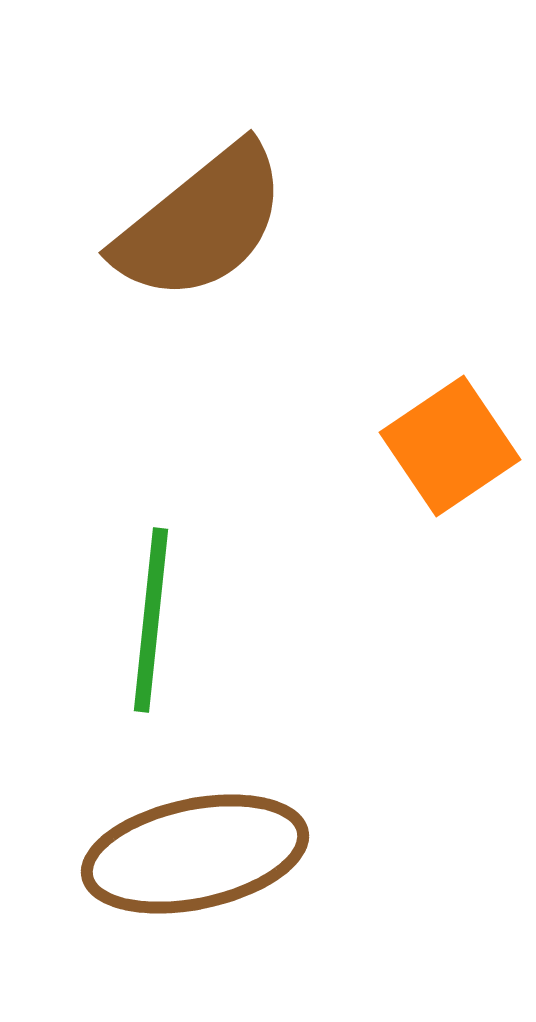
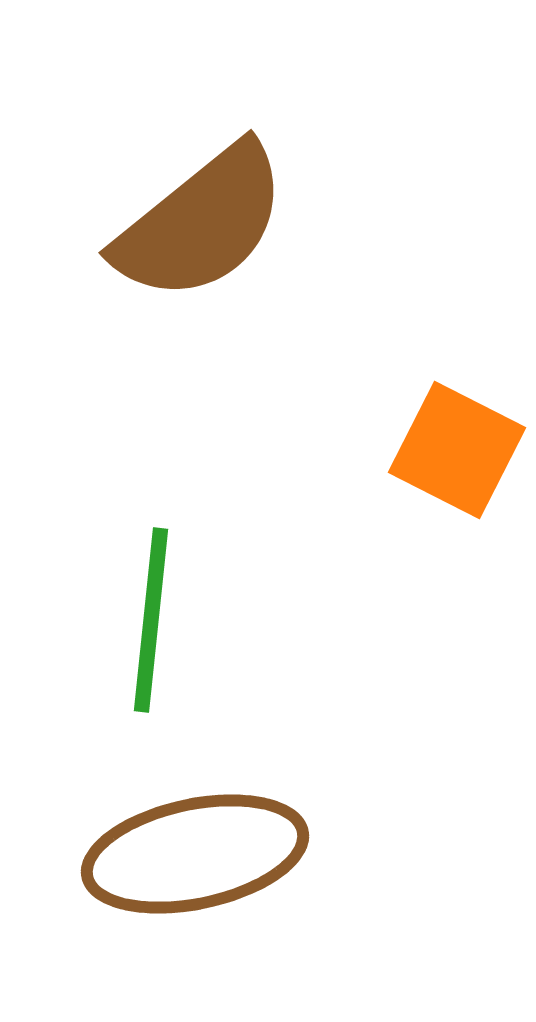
orange square: moved 7 px right, 4 px down; rotated 29 degrees counterclockwise
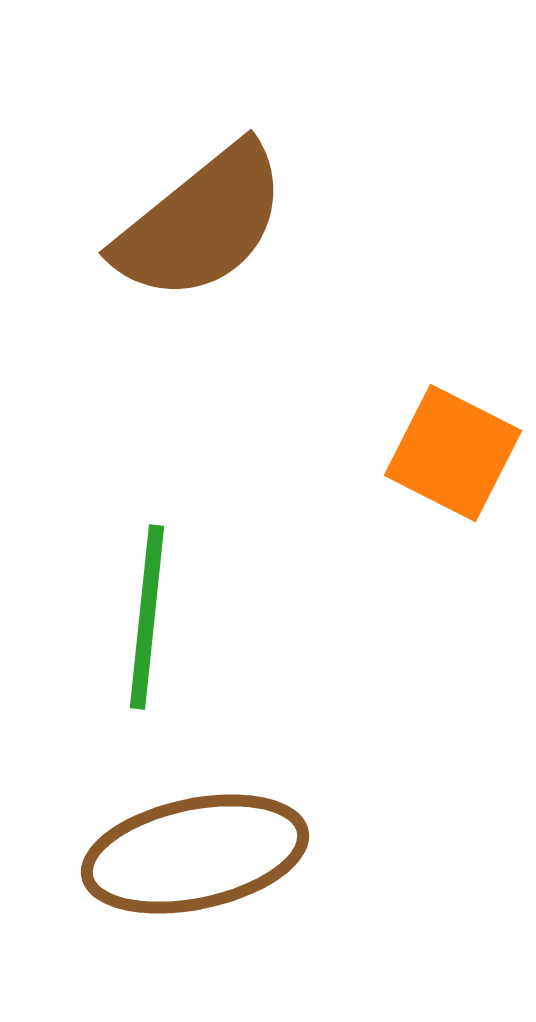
orange square: moved 4 px left, 3 px down
green line: moved 4 px left, 3 px up
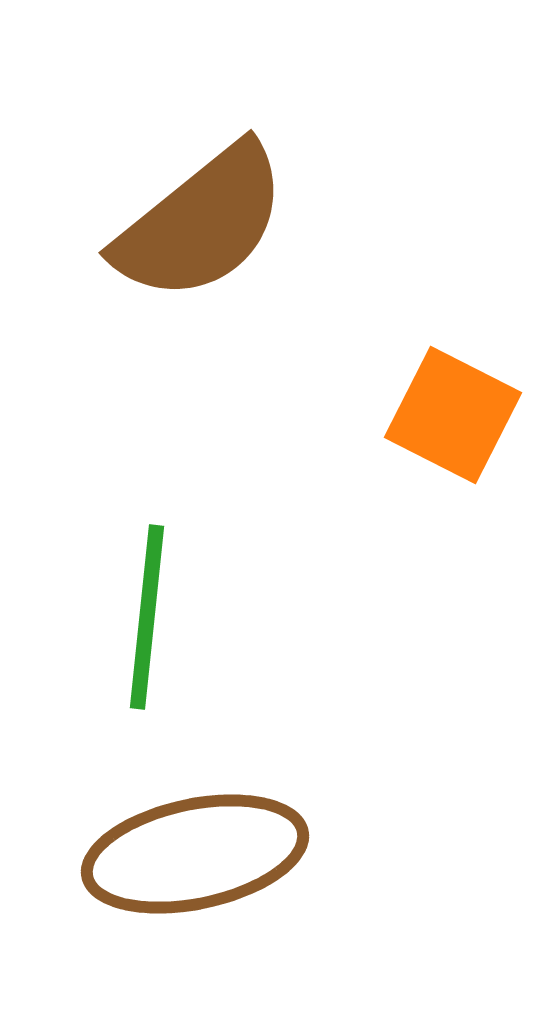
orange square: moved 38 px up
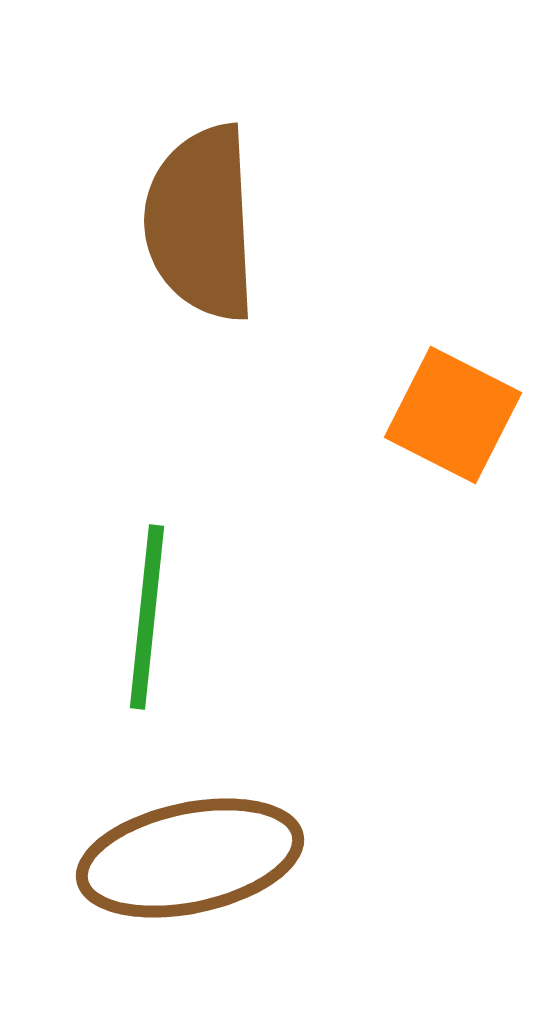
brown semicircle: rotated 126 degrees clockwise
brown ellipse: moved 5 px left, 4 px down
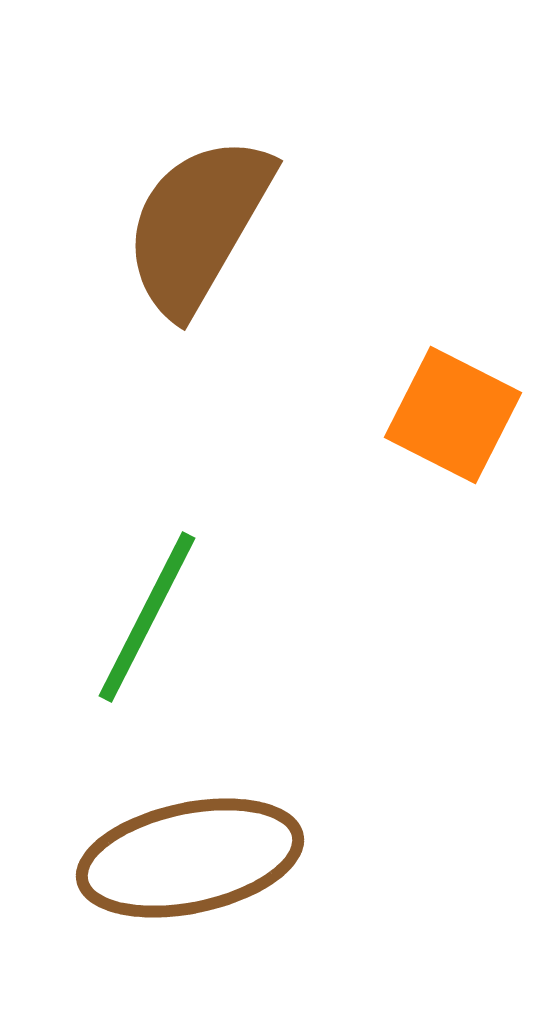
brown semicircle: moved 3 px left, 2 px down; rotated 33 degrees clockwise
green line: rotated 21 degrees clockwise
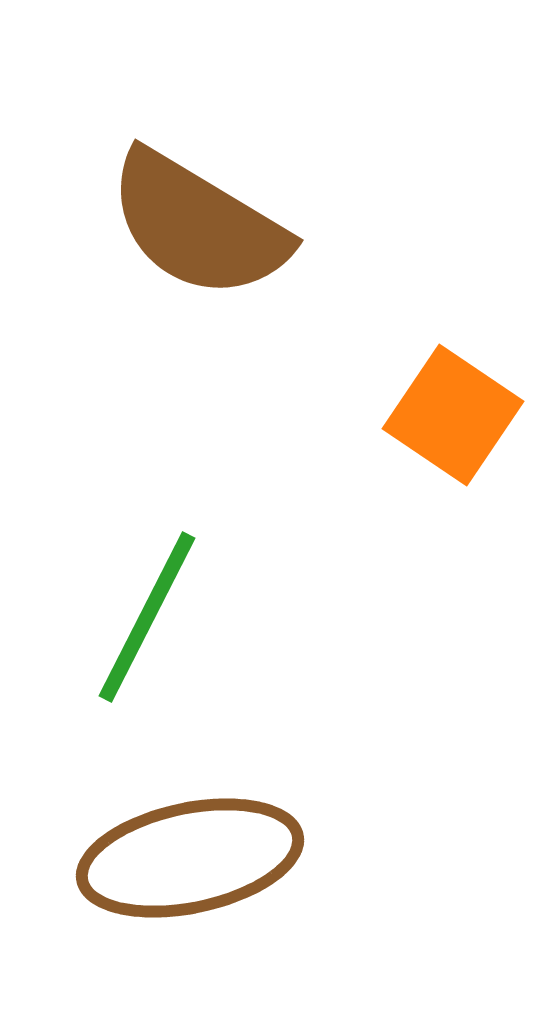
brown semicircle: rotated 89 degrees counterclockwise
orange square: rotated 7 degrees clockwise
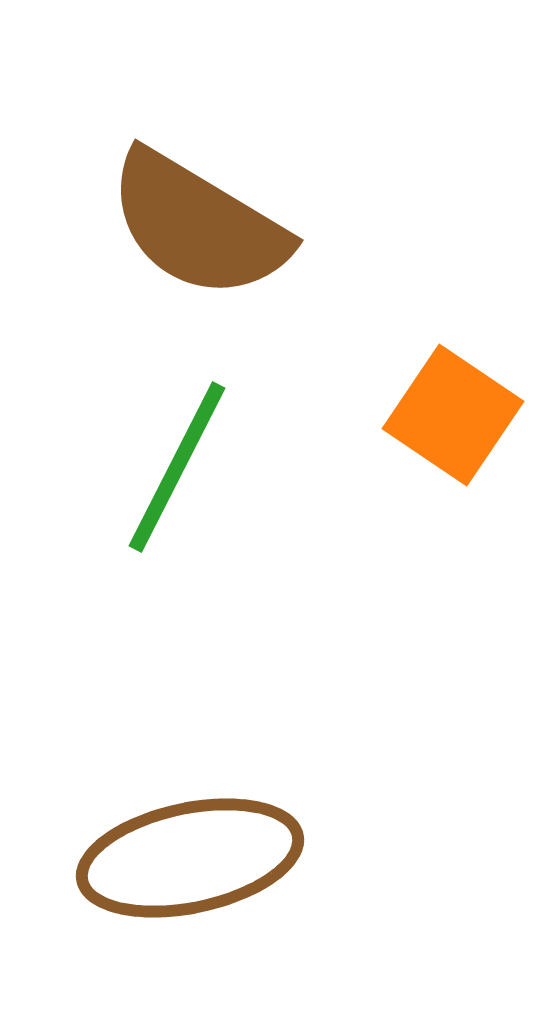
green line: moved 30 px right, 150 px up
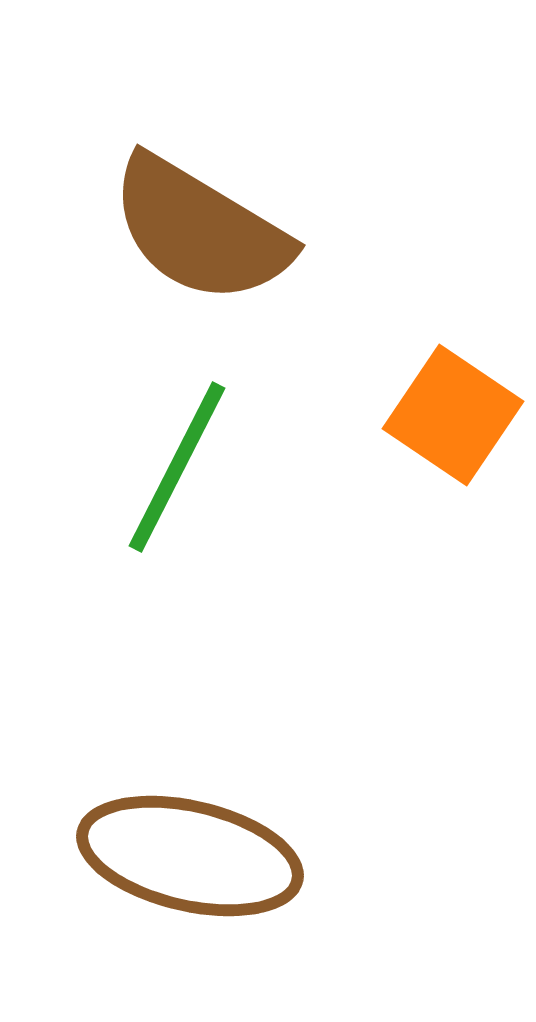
brown semicircle: moved 2 px right, 5 px down
brown ellipse: moved 2 px up; rotated 25 degrees clockwise
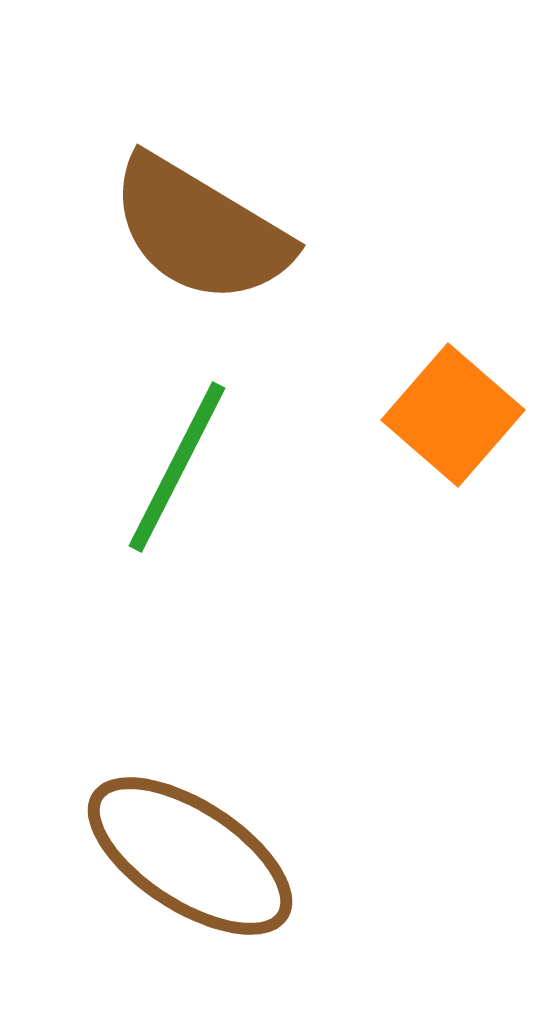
orange square: rotated 7 degrees clockwise
brown ellipse: rotated 20 degrees clockwise
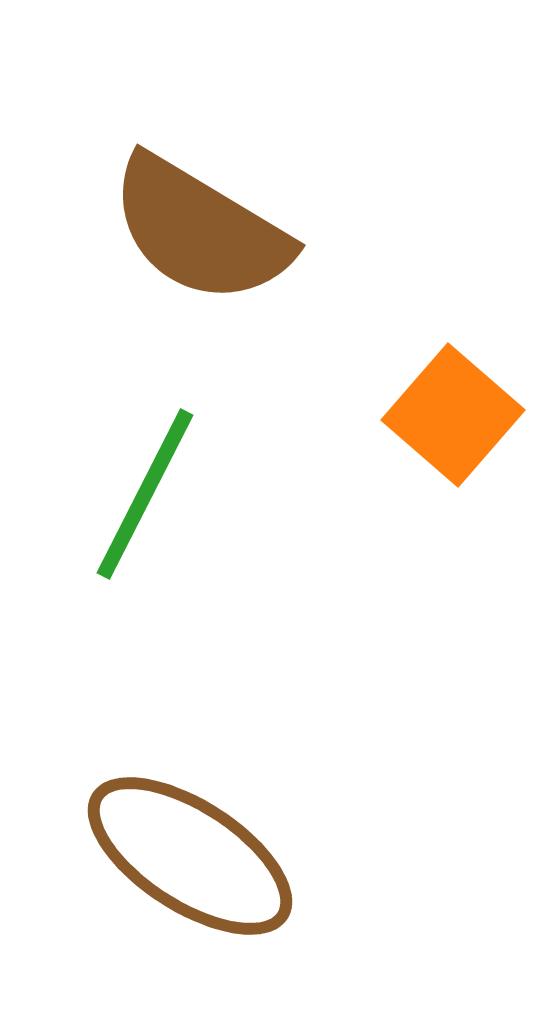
green line: moved 32 px left, 27 px down
